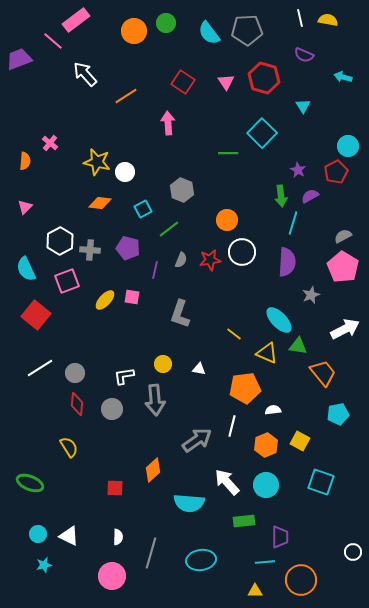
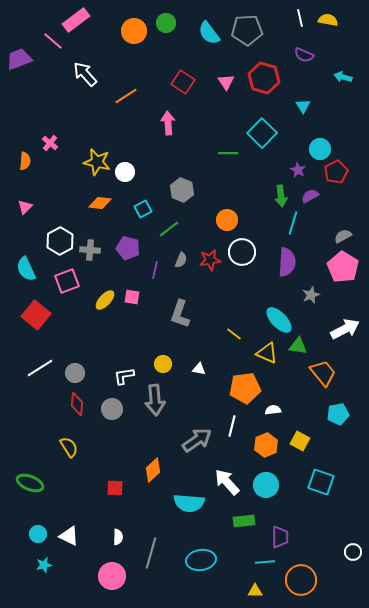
cyan circle at (348, 146): moved 28 px left, 3 px down
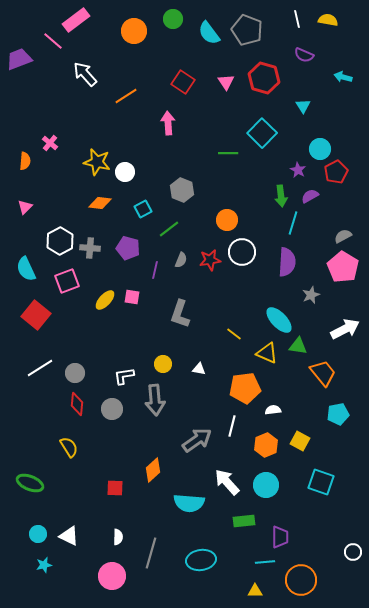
white line at (300, 18): moved 3 px left, 1 px down
green circle at (166, 23): moved 7 px right, 4 px up
gray pentagon at (247, 30): rotated 24 degrees clockwise
gray cross at (90, 250): moved 2 px up
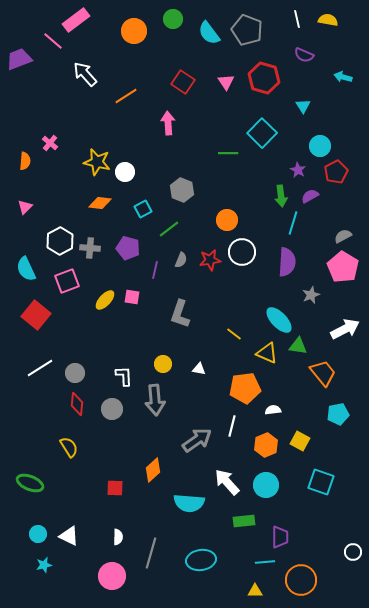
cyan circle at (320, 149): moved 3 px up
white L-shape at (124, 376): rotated 95 degrees clockwise
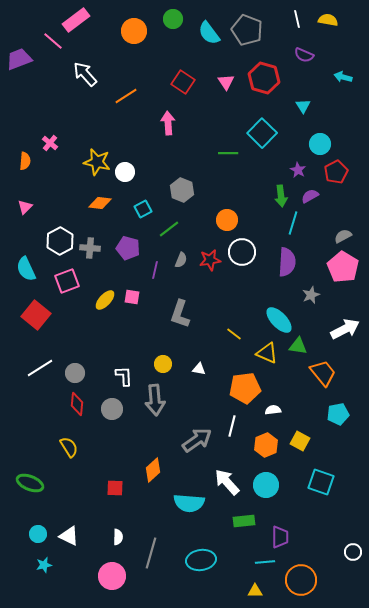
cyan circle at (320, 146): moved 2 px up
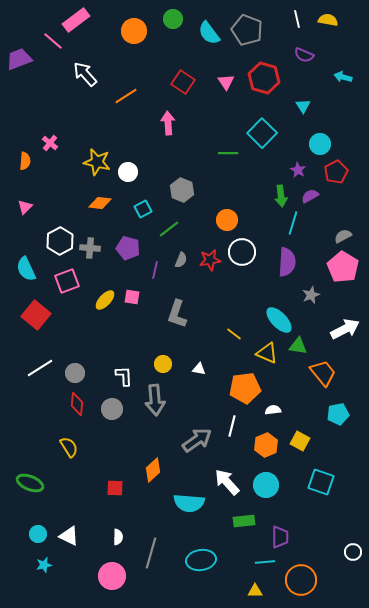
white circle at (125, 172): moved 3 px right
gray L-shape at (180, 314): moved 3 px left
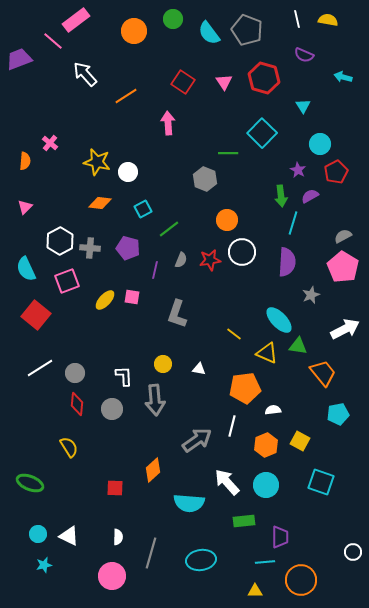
pink triangle at (226, 82): moved 2 px left
gray hexagon at (182, 190): moved 23 px right, 11 px up
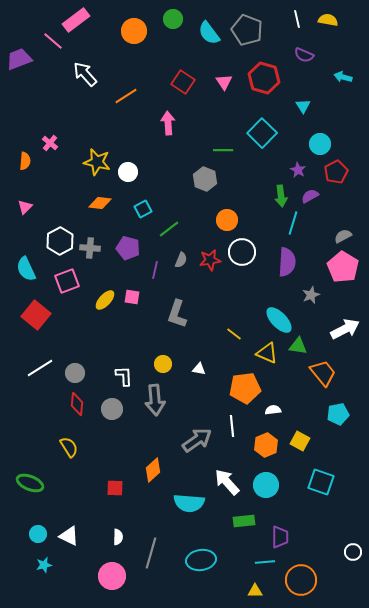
green line at (228, 153): moved 5 px left, 3 px up
white line at (232, 426): rotated 20 degrees counterclockwise
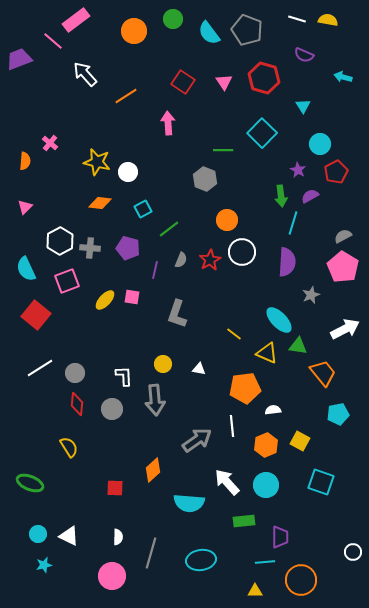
white line at (297, 19): rotated 60 degrees counterclockwise
red star at (210, 260): rotated 20 degrees counterclockwise
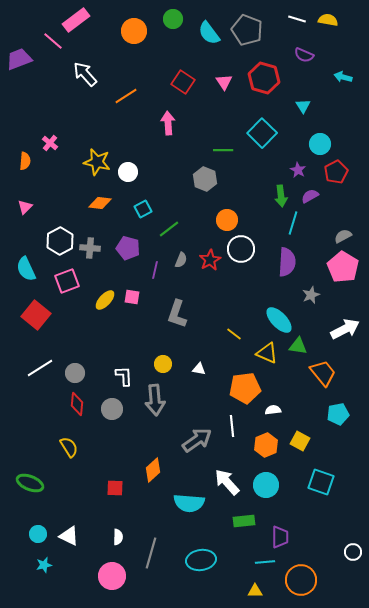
white circle at (242, 252): moved 1 px left, 3 px up
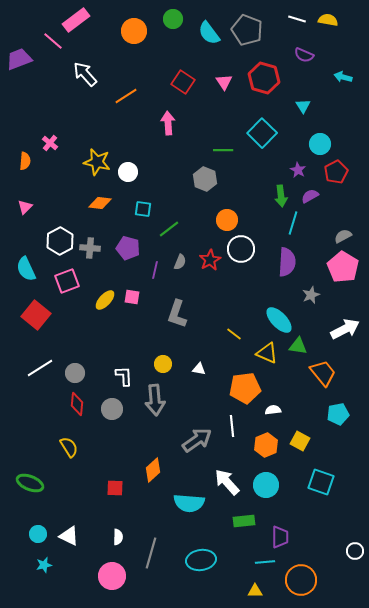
cyan square at (143, 209): rotated 36 degrees clockwise
gray semicircle at (181, 260): moved 1 px left, 2 px down
white circle at (353, 552): moved 2 px right, 1 px up
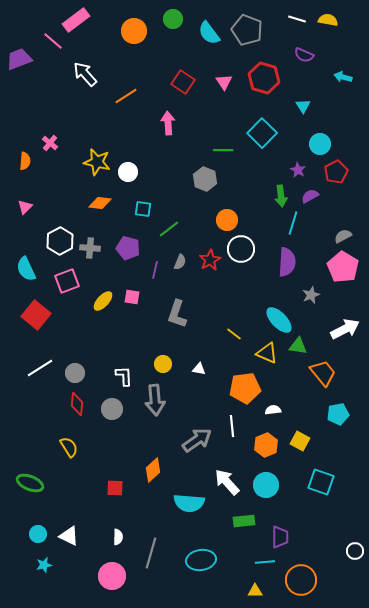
yellow ellipse at (105, 300): moved 2 px left, 1 px down
